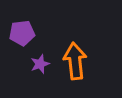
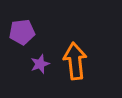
purple pentagon: moved 1 px up
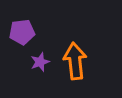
purple star: moved 2 px up
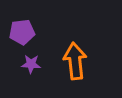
purple star: moved 9 px left, 2 px down; rotated 24 degrees clockwise
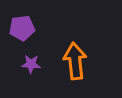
purple pentagon: moved 4 px up
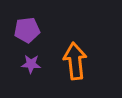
purple pentagon: moved 5 px right, 2 px down
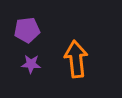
orange arrow: moved 1 px right, 2 px up
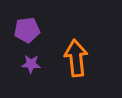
orange arrow: moved 1 px up
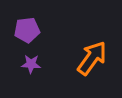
orange arrow: moved 16 px right; rotated 42 degrees clockwise
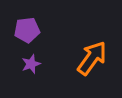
purple star: rotated 24 degrees counterclockwise
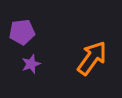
purple pentagon: moved 5 px left, 2 px down
